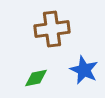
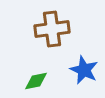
green diamond: moved 3 px down
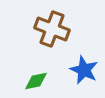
brown cross: rotated 28 degrees clockwise
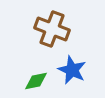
blue star: moved 12 px left
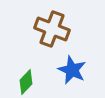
green diamond: moved 10 px left, 1 px down; rotated 35 degrees counterclockwise
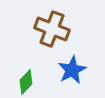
blue star: rotated 20 degrees clockwise
